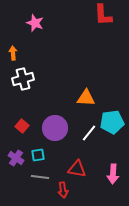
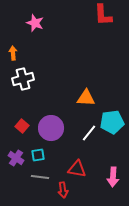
purple circle: moved 4 px left
pink arrow: moved 3 px down
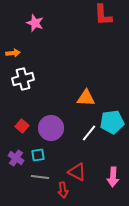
orange arrow: rotated 88 degrees clockwise
red triangle: moved 3 px down; rotated 18 degrees clockwise
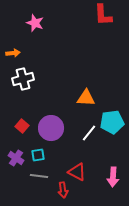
gray line: moved 1 px left, 1 px up
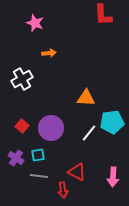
orange arrow: moved 36 px right
white cross: moved 1 px left; rotated 15 degrees counterclockwise
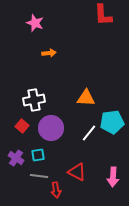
white cross: moved 12 px right, 21 px down; rotated 20 degrees clockwise
red arrow: moved 7 px left
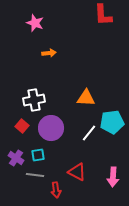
gray line: moved 4 px left, 1 px up
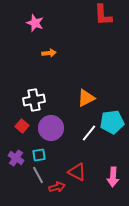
orange triangle: rotated 30 degrees counterclockwise
cyan square: moved 1 px right
gray line: moved 3 px right; rotated 54 degrees clockwise
red arrow: moved 1 px right, 3 px up; rotated 98 degrees counterclockwise
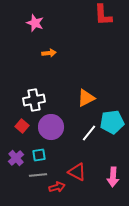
purple circle: moved 1 px up
purple cross: rotated 14 degrees clockwise
gray line: rotated 66 degrees counterclockwise
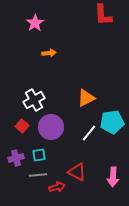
pink star: rotated 18 degrees clockwise
white cross: rotated 20 degrees counterclockwise
purple cross: rotated 28 degrees clockwise
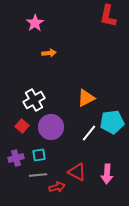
red L-shape: moved 5 px right, 1 px down; rotated 15 degrees clockwise
pink arrow: moved 6 px left, 3 px up
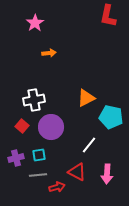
white cross: rotated 20 degrees clockwise
cyan pentagon: moved 1 px left, 5 px up; rotated 20 degrees clockwise
white line: moved 12 px down
